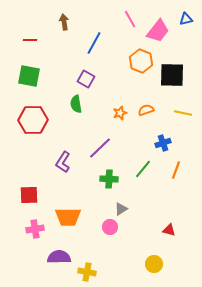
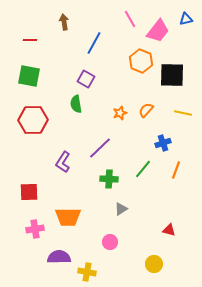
orange semicircle: rotated 28 degrees counterclockwise
red square: moved 3 px up
pink circle: moved 15 px down
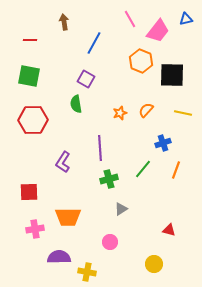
purple line: rotated 50 degrees counterclockwise
green cross: rotated 18 degrees counterclockwise
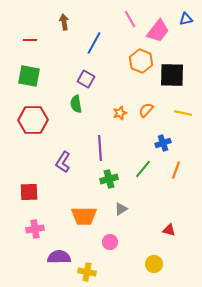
orange trapezoid: moved 16 px right, 1 px up
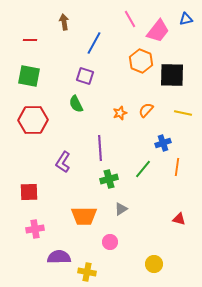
purple square: moved 1 px left, 3 px up; rotated 12 degrees counterclockwise
green semicircle: rotated 18 degrees counterclockwise
orange line: moved 1 px right, 3 px up; rotated 12 degrees counterclockwise
red triangle: moved 10 px right, 11 px up
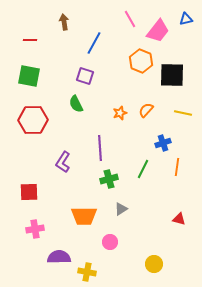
green line: rotated 12 degrees counterclockwise
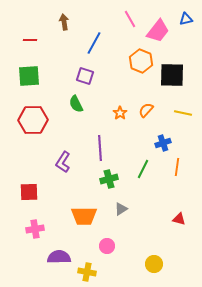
green square: rotated 15 degrees counterclockwise
orange star: rotated 16 degrees counterclockwise
pink circle: moved 3 px left, 4 px down
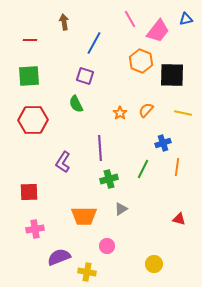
purple semicircle: rotated 20 degrees counterclockwise
